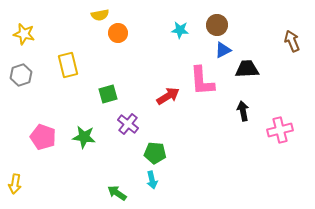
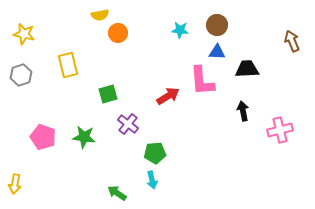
blue triangle: moved 6 px left, 2 px down; rotated 30 degrees clockwise
green pentagon: rotated 10 degrees counterclockwise
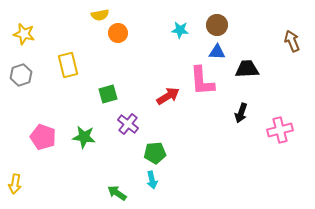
black arrow: moved 2 px left, 2 px down; rotated 150 degrees counterclockwise
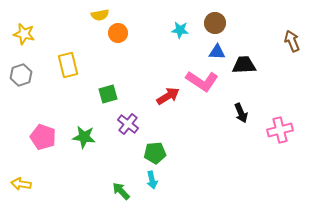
brown circle: moved 2 px left, 2 px up
black trapezoid: moved 3 px left, 4 px up
pink L-shape: rotated 52 degrees counterclockwise
black arrow: rotated 42 degrees counterclockwise
yellow arrow: moved 6 px right; rotated 90 degrees clockwise
green arrow: moved 4 px right, 2 px up; rotated 12 degrees clockwise
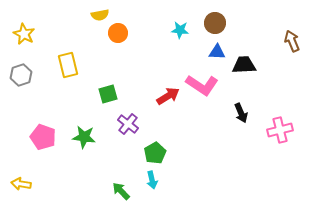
yellow star: rotated 15 degrees clockwise
pink L-shape: moved 4 px down
green pentagon: rotated 25 degrees counterclockwise
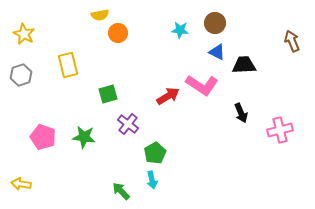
blue triangle: rotated 24 degrees clockwise
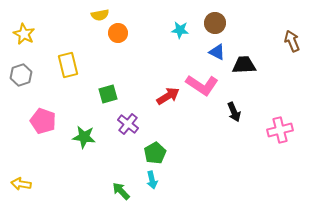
black arrow: moved 7 px left, 1 px up
pink pentagon: moved 16 px up
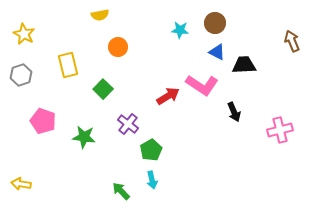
orange circle: moved 14 px down
green square: moved 5 px left, 5 px up; rotated 30 degrees counterclockwise
green pentagon: moved 4 px left, 3 px up
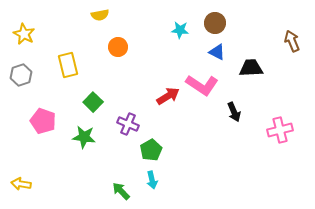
black trapezoid: moved 7 px right, 3 px down
green square: moved 10 px left, 13 px down
purple cross: rotated 15 degrees counterclockwise
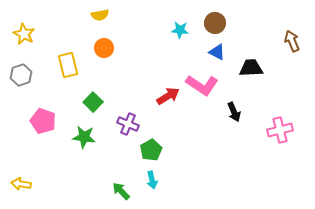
orange circle: moved 14 px left, 1 px down
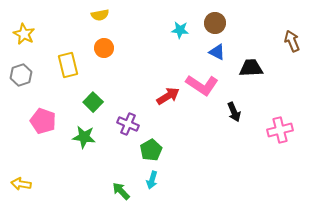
cyan arrow: rotated 30 degrees clockwise
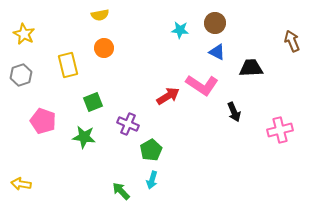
green square: rotated 24 degrees clockwise
